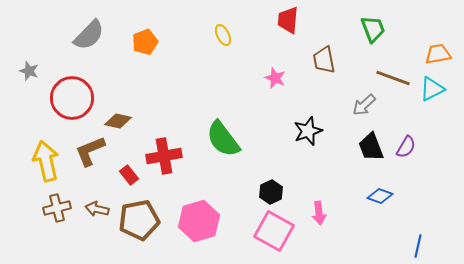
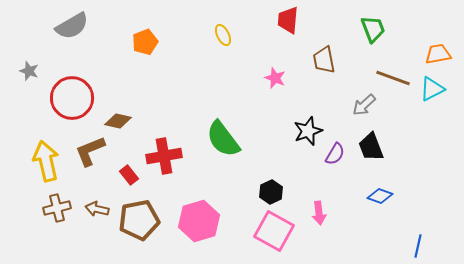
gray semicircle: moved 17 px left, 9 px up; rotated 16 degrees clockwise
purple semicircle: moved 71 px left, 7 px down
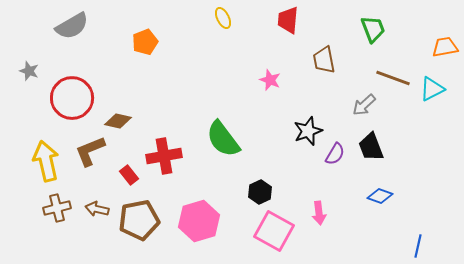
yellow ellipse: moved 17 px up
orange trapezoid: moved 7 px right, 7 px up
pink star: moved 5 px left, 2 px down
black hexagon: moved 11 px left
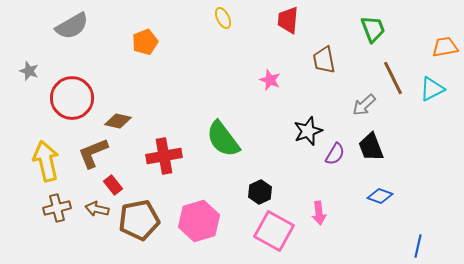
brown line: rotated 44 degrees clockwise
brown L-shape: moved 3 px right, 2 px down
red rectangle: moved 16 px left, 10 px down
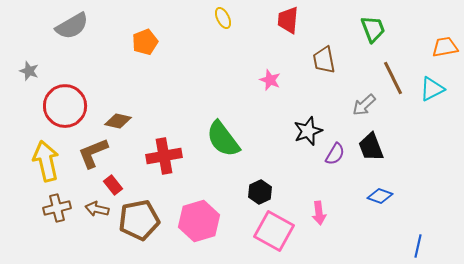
red circle: moved 7 px left, 8 px down
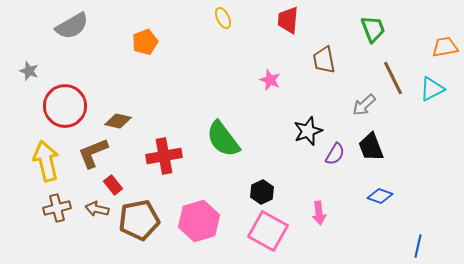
black hexagon: moved 2 px right
pink square: moved 6 px left
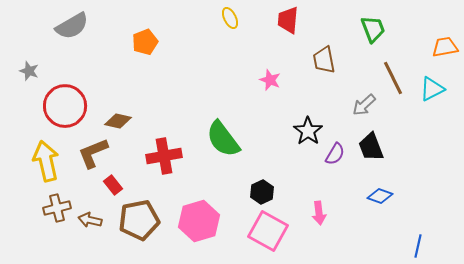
yellow ellipse: moved 7 px right
black star: rotated 16 degrees counterclockwise
brown arrow: moved 7 px left, 11 px down
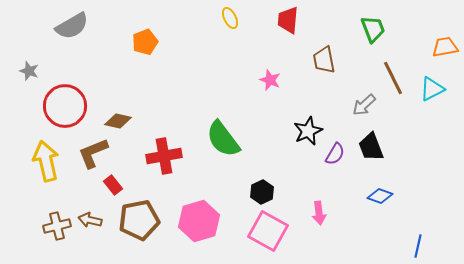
black star: rotated 12 degrees clockwise
brown cross: moved 18 px down
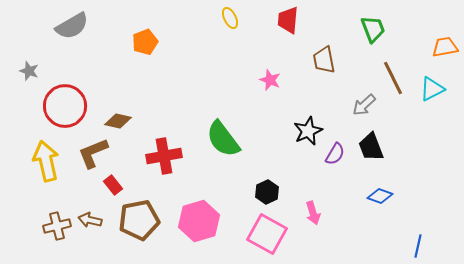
black hexagon: moved 5 px right
pink arrow: moved 6 px left; rotated 10 degrees counterclockwise
pink square: moved 1 px left, 3 px down
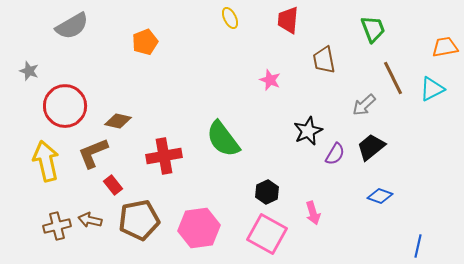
black trapezoid: rotated 72 degrees clockwise
pink hexagon: moved 7 px down; rotated 9 degrees clockwise
